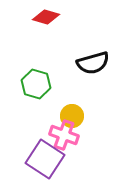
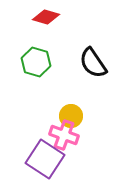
black semicircle: rotated 72 degrees clockwise
green hexagon: moved 22 px up
yellow circle: moved 1 px left
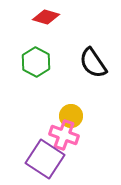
green hexagon: rotated 12 degrees clockwise
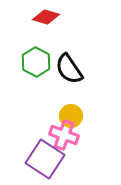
black semicircle: moved 24 px left, 6 px down
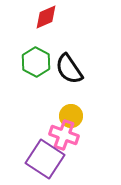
red diamond: rotated 40 degrees counterclockwise
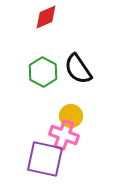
green hexagon: moved 7 px right, 10 px down
black semicircle: moved 9 px right
purple square: rotated 21 degrees counterclockwise
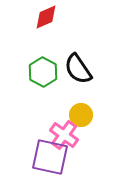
yellow circle: moved 10 px right, 1 px up
pink cross: rotated 16 degrees clockwise
purple square: moved 5 px right, 2 px up
